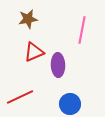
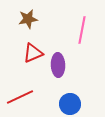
red triangle: moved 1 px left, 1 px down
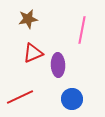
blue circle: moved 2 px right, 5 px up
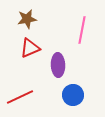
brown star: moved 1 px left
red triangle: moved 3 px left, 5 px up
blue circle: moved 1 px right, 4 px up
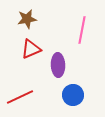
red triangle: moved 1 px right, 1 px down
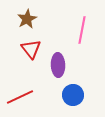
brown star: rotated 18 degrees counterclockwise
red triangle: rotated 45 degrees counterclockwise
